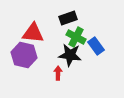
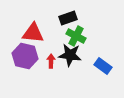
green cross: moved 1 px up
blue rectangle: moved 7 px right, 20 px down; rotated 18 degrees counterclockwise
purple hexagon: moved 1 px right, 1 px down
red arrow: moved 7 px left, 12 px up
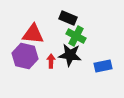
black rectangle: rotated 42 degrees clockwise
red triangle: moved 1 px down
blue rectangle: rotated 48 degrees counterclockwise
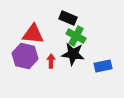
black star: moved 3 px right, 1 px up
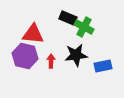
green cross: moved 8 px right, 9 px up
black star: moved 3 px right, 1 px down; rotated 15 degrees counterclockwise
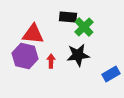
black rectangle: moved 1 px up; rotated 18 degrees counterclockwise
green cross: rotated 18 degrees clockwise
black star: moved 2 px right
blue rectangle: moved 8 px right, 8 px down; rotated 18 degrees counterclockwise
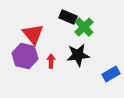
black rectangle: rotated 18 degrees clockwise
red triangle: rotated 45 degrees clockwise
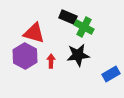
green cross: rotated 18 degrees counterclockwise
red triangle: moved 1 px right, 1 px up; rotated 35 degrees counterclockwise
purple hexagon: rotated 15 degrees clockwise
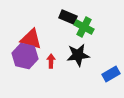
red triangle: moved 3 px left, 6 px down
purple hexagon: rotated 15 degrees counterclockwise
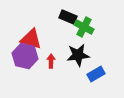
blue rectangle: moved 15 px left
